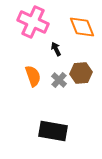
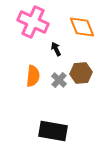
orange semicircle: rotated 25 degrees clockwise
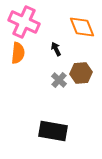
pink cross: moved 9 px left
orange semicircle: moved 15 px left, 23 px up
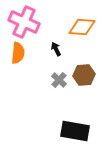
orange diamond: rotated 64 degrees counterclockwise
brown hexagon: moved 3 px right, 2 px down
black rectangle: moved 22 px right
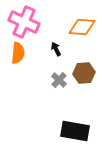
brown hexagon: moved 2 px up
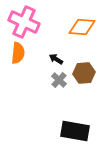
black arrow: moved 10 px down; rotated 32 degrees counterclockwise
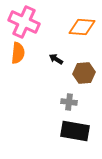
gray cross: moved 10 px right, 22 px down; rotated 35 degrees counterclockwise
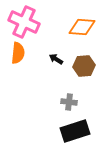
brown hexagon: moved 7 px up
black rectangle: rotated 28 degrees counterclockwise
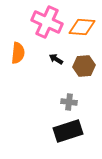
pink cross: moved 23 px right
black rectangle: moved 7 px left
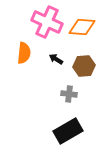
orange semicircle: moved 6 px right
gray cross: moved 8 px up
black rectangle: rotated 12 degrees counterclockwise
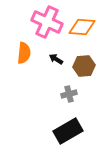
gray cross: rotated 21 degrees counterclockwise
